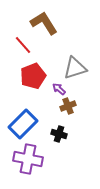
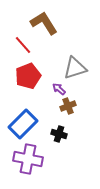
red pentagon: moved 5 px left
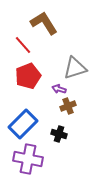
purple arrow: rotated 24 degrees counterclockwise
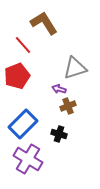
red pentagon: moved 11 px left
purple cross: rotated 20 degrees clockwise
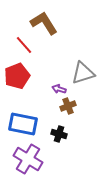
red line: moved 1 px right
gray triangle: moved 8 px right, 5 px down
blue rectangle: rotated 56 degrees clockwise
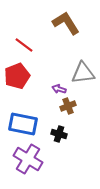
brown L-shape: moved 22 px right
red line: rotated 12 degrees counterclockwise
gray triangle: rotated 10 degrees clockwise
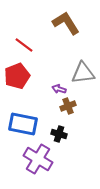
purple cross: moved 10 px right
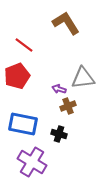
gray triangle: moved 5 px down
purple cross: moved 6 px left, 3 px down
